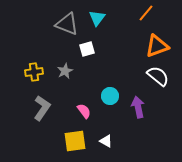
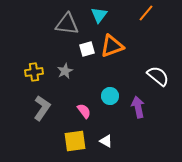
cyan triangle: moved 2 px right, 3 px up
gray triangle: rotated 15 degrees counterclockwise
orange triangle: moved 45 px left
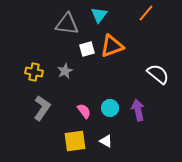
yellow cross: rotated 18 degrees clockwise
white semicircle: moved 2 px up
cyan circle: moved 12 px down
purple arrow: moved 3 px down
